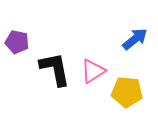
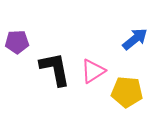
purple pentagon: rotated 15 degrees counterclockwise
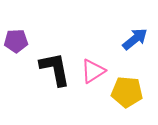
purple pentagon: moved 1 px left, 1 px up
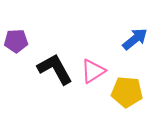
black L-shape: rotated 18 degrees counterclockwise
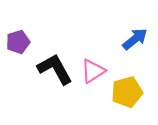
purple pentagon: moved 2 px right, 1 px down; rotated 15 degrees counterclockwise
yellow pentagon: rotated 20 degrees counterclockwise
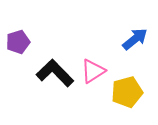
black L-shape: moved 4 px down; rotated 15 degrees counterclockwise
